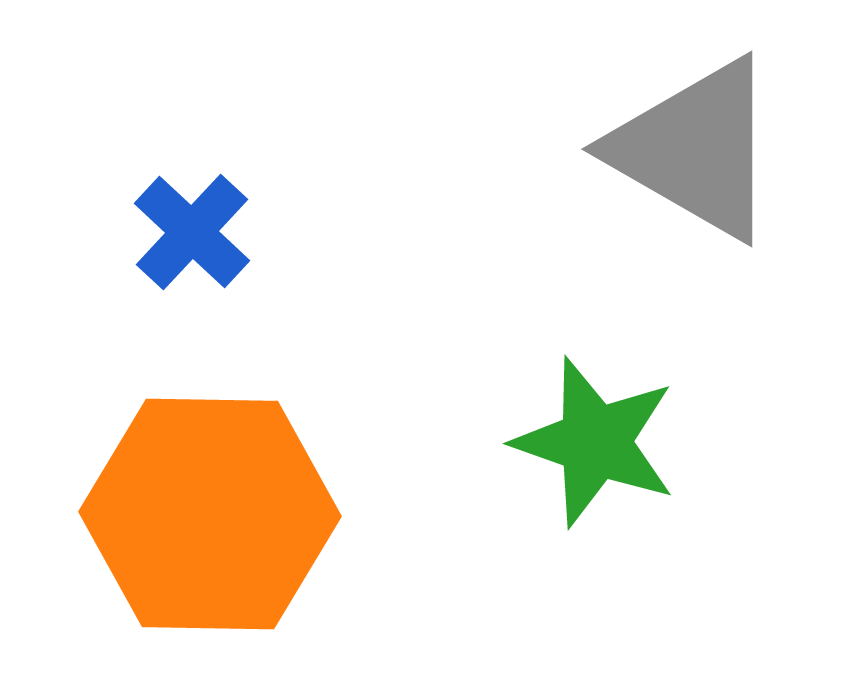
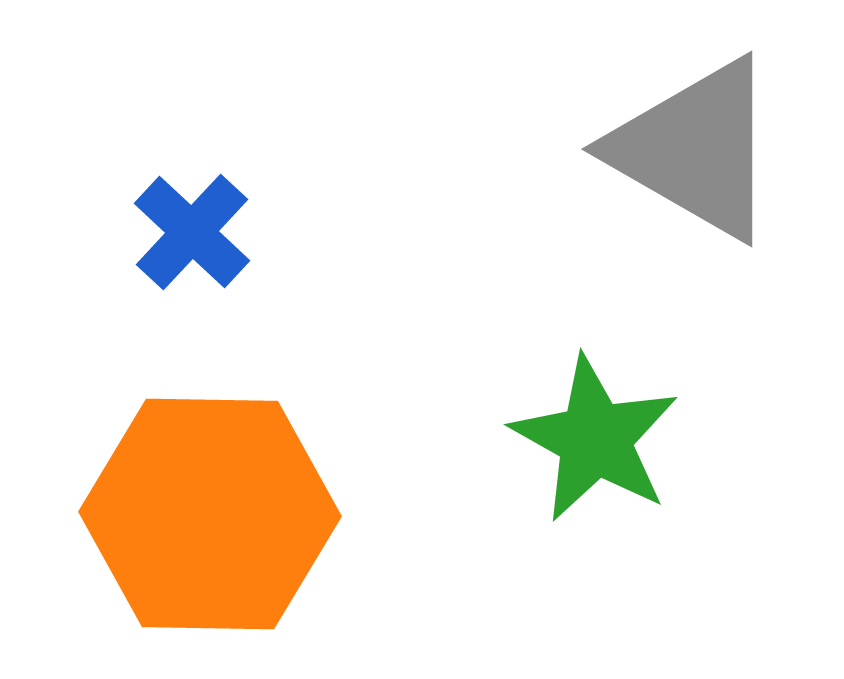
green star: moved 3 px up; rotated 10 degrees clockwise
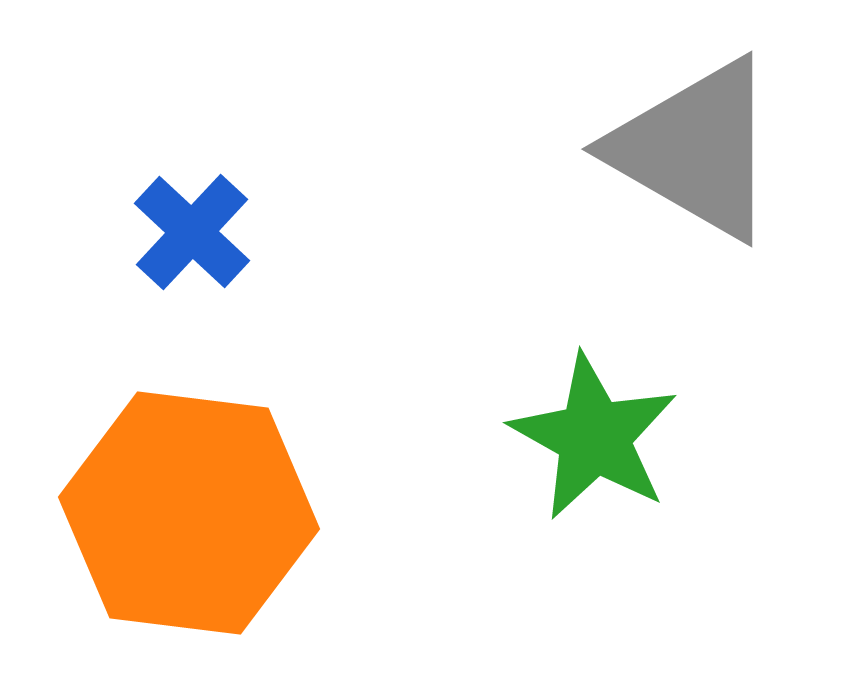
green star: moved 1 px left, 2 px up
orange hexagon: moved 21 px left, 1 px up; rotated 6 degrees clockwise
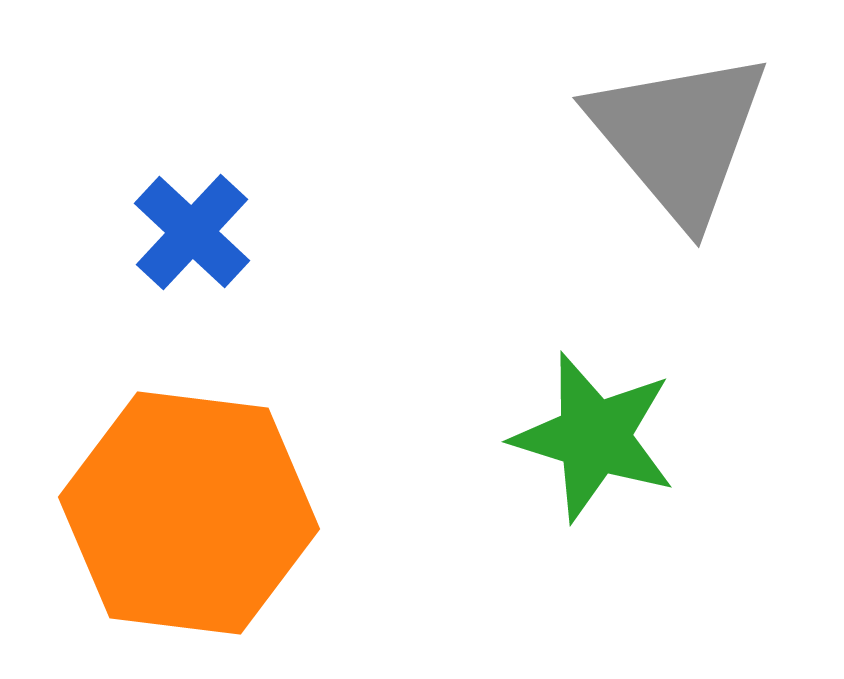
gray triangle: moved 16 px left, 13 px up; rotated 20 degrees clockwise
green star: rotated 12 degrees counterclockwise
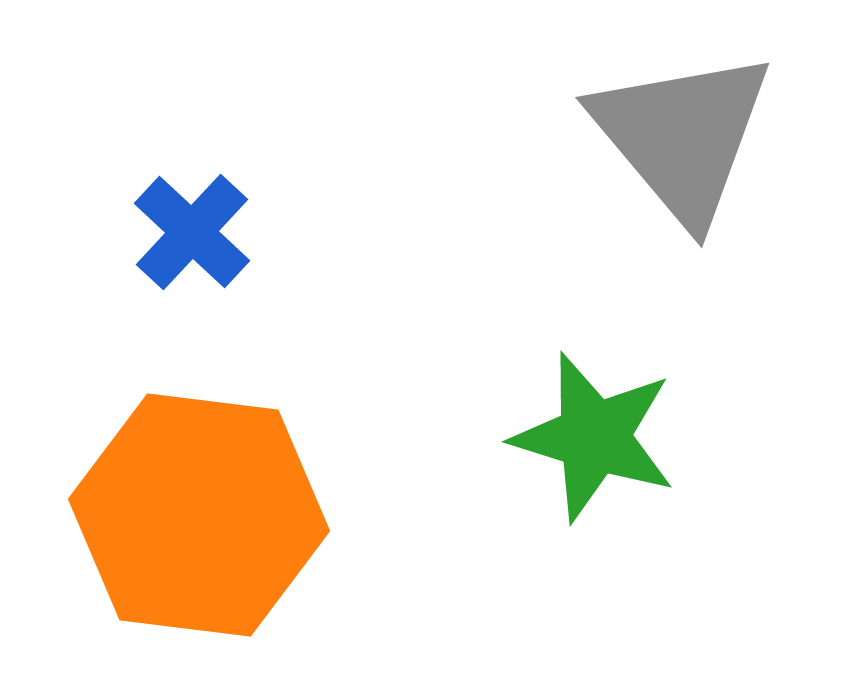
gray triangle: moved 3 px right
orange hexagon: moved 10 px right, 2 px down
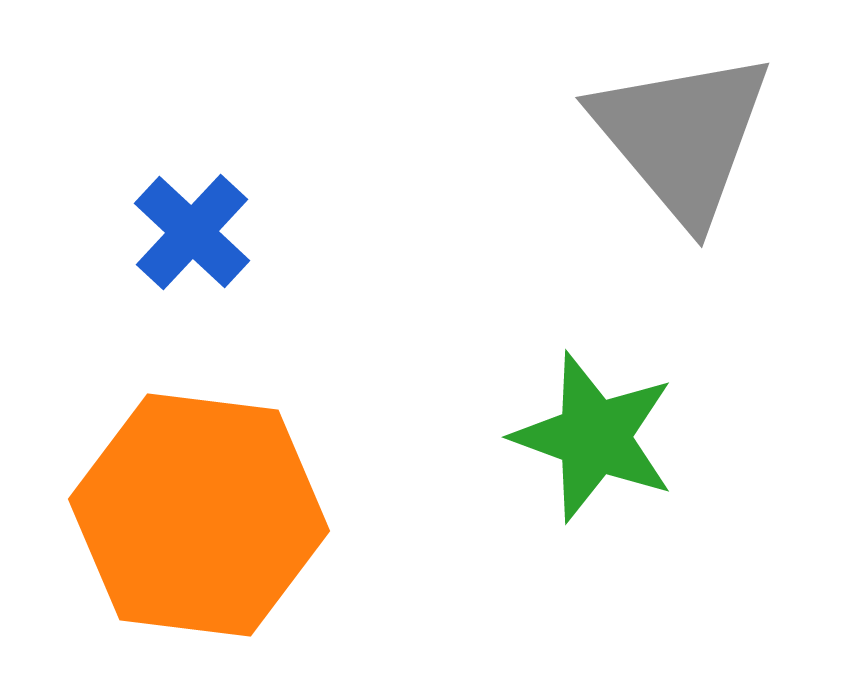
green star: rotated 3 degrees clockwise
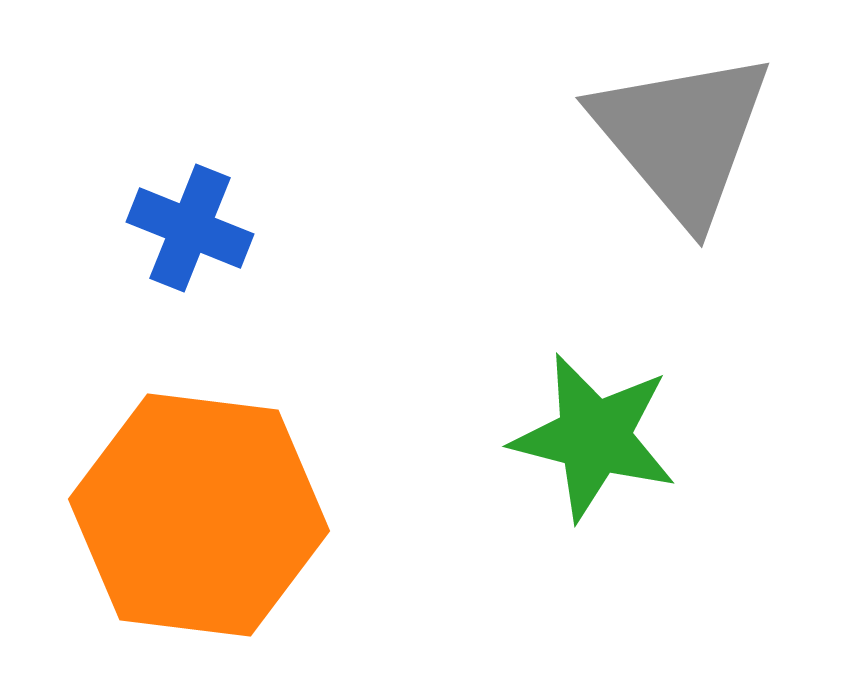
blue cross: moved 2 px left, 4 px up; rotated 21 degrees counterclockwise
green star: rotated 6 degrees counterclockwise
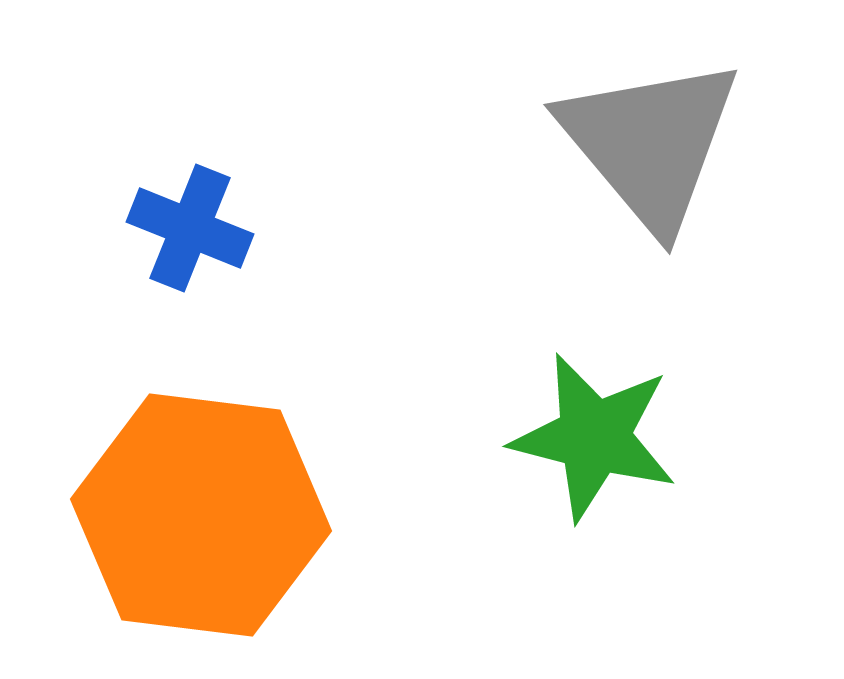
gray triangle: moved 32 px left, 7 px down
orange hexagon: moved 2 px right
